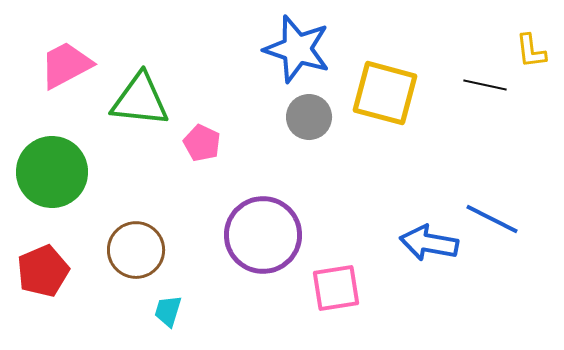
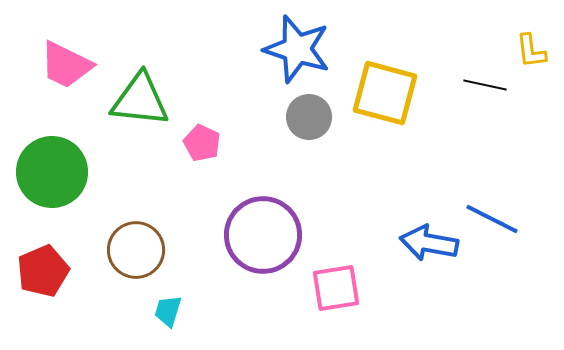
pink trapezoid: rotated 126 degrees counterclockwise
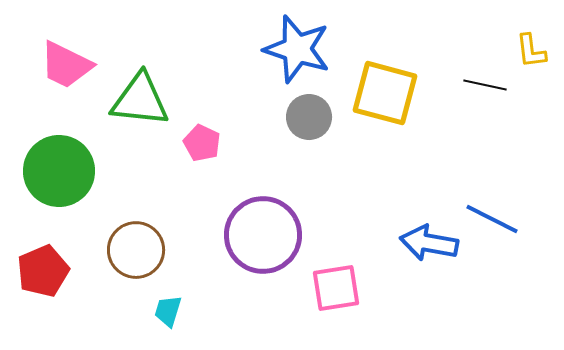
green circle: moved 7 px right, 1 px up
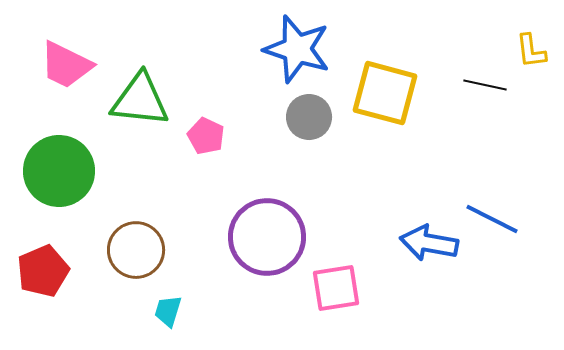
pink pentagon: moved 4 px right, 7 px up
purple circle: moved 4 px right, 2 px down
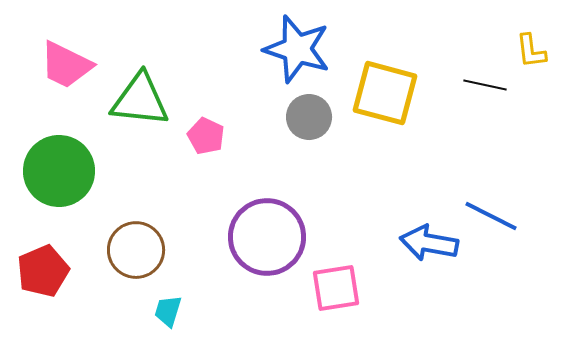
blue line: moved 1 px left, 3 px up
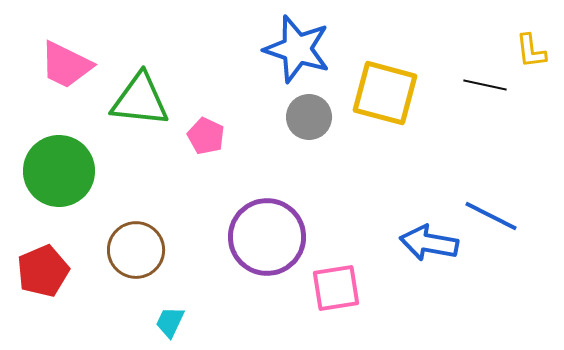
cyan trapezoid: moved 2 px right, 11 px down; rotated 8 degrees clockwise
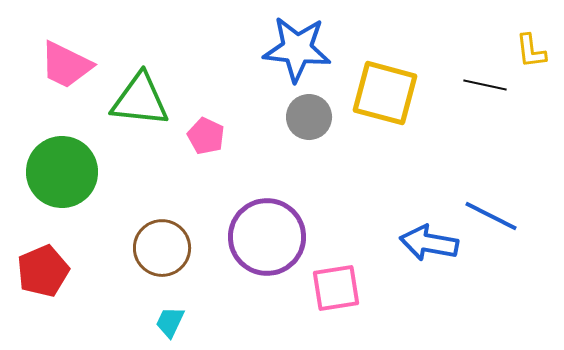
blue star: rotated 12 degrees counterclockwise
green circle: moved 3 px right, 1 px down
brown circle: moved 26 px right, 2 px up
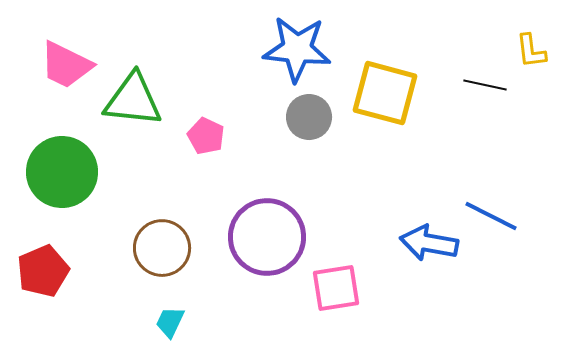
green triangle: moved 7 px left
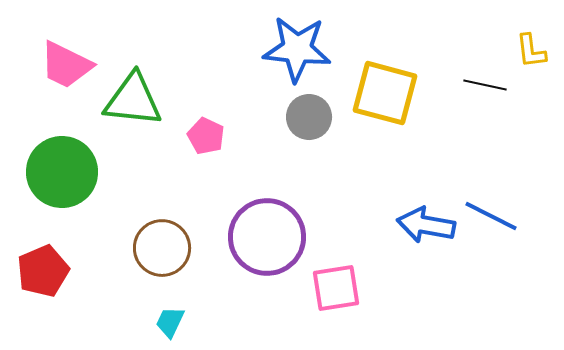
blue arrow: moved 3 px left, 18 px up
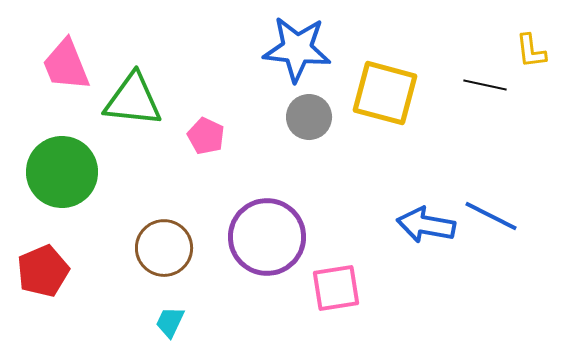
pink trapezoid: rotated 42 degrees clockwise
brown circle: moved 2 px right
